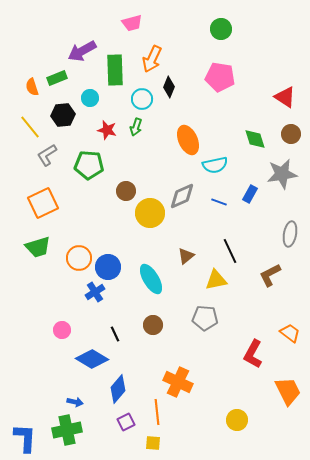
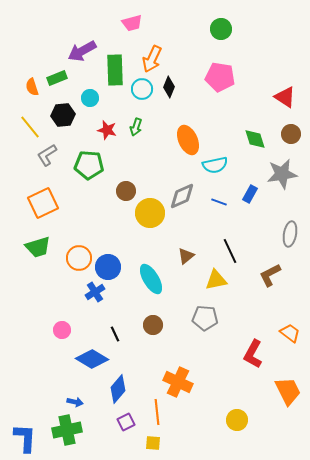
cyan circle at (142, 99): moved 10 px up
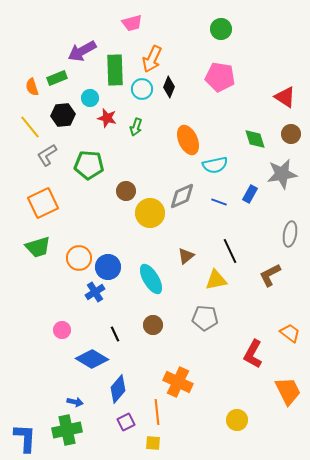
red star at (107, 130): moved 12 px up
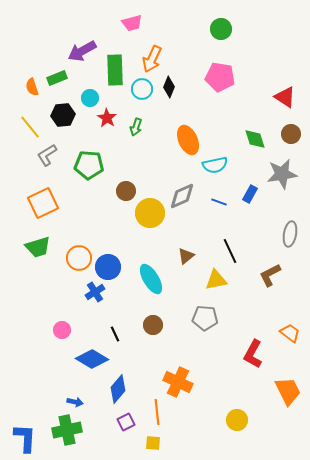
red star at (107, 118): rotated 18 degrees clockwise
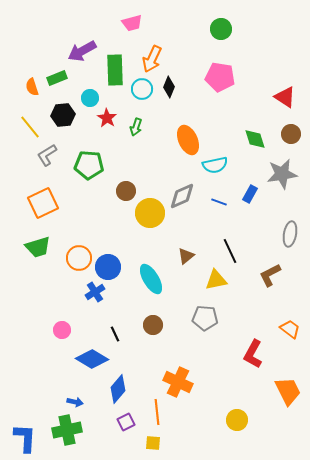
orange trapezoid at (290, 333): moved 4 px up
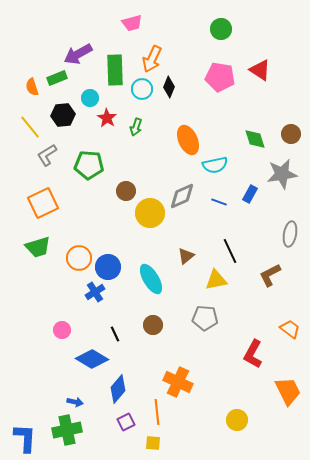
purple arrow at (82, 51): moved 4 px left, 3 px down
red triangle at (285, 97): moved 25 px left, 27 px up
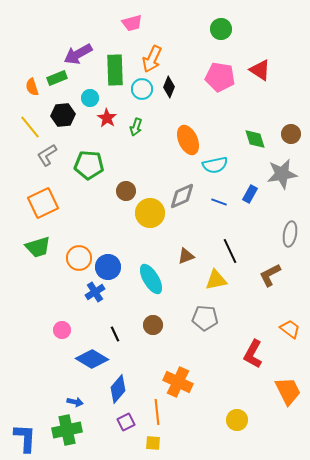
brown triangle at (186, 256): rotated 18 degrees clockwise
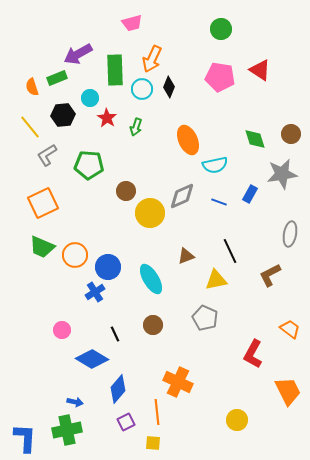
green trapezoid at (38, 247): moved 4 px right; rotated 40 degrees clockwise
orange circle at (79, 258): moved 4 px left, 3 px up
gray pentagon at (205, 318): rotated 20 degrees clockwise
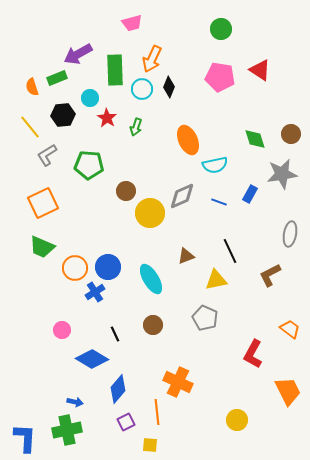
orange circle at (75, 255): moved 13 px down
yellow square at (153, 443): moved 3 px left, 2 px down
